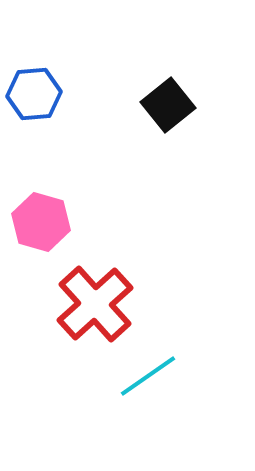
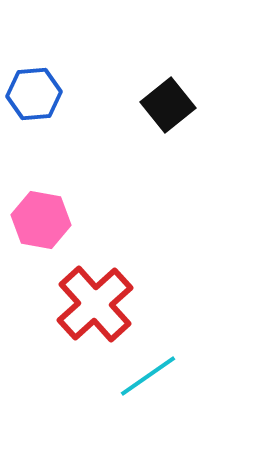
pink hexagon: moved 2 px up; rotated 6 degrees counterclockwise
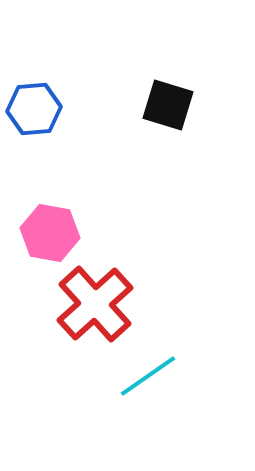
blue hexagon: moved 15 px down
black square: rotated 34 degrees counterclockwise
pink hexagon: moved 9 px right, 13 px down
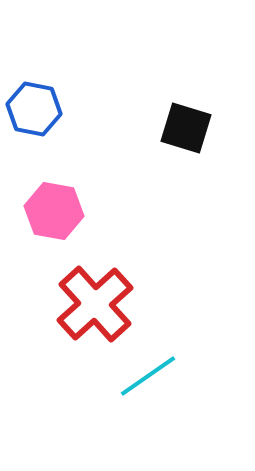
black square: moved 18 px right, 23 px down
blue hexagon: rotated 16 degrees clockwise
pink hexagon: moved 4 px right, 22 px up
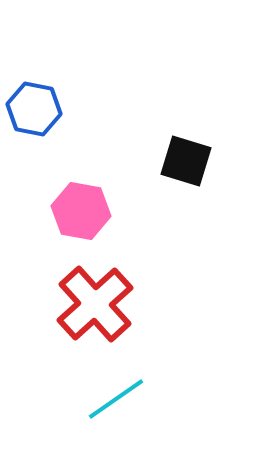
black square: moved 33 px down
pink hexagon: moved 27 px right
cyan line: moved 32 px left, 23 px down
